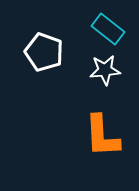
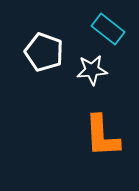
white star: moved 13 px left
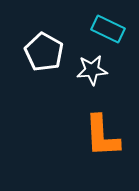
cyan rectangle: rotated 12 degrees counterclockwise
white pentagon: rotated 9 degrees clockwise
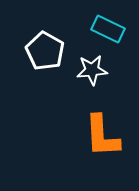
white pentagon: moved 1 px right, 1 px up
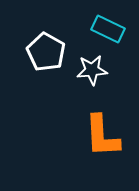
white pentagon: moved 1 px right, 1 px down
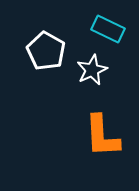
white pentagon: moved 1 px up
white star: rotated 20 degrees counterclockwise
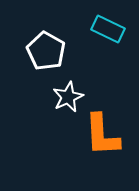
white star: moved 24 px left, 27 px down
orange L-shape: moved 1 px up
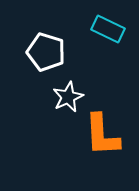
white pentagon: moved 1 px down; rotated 12 degrees counterclockwise
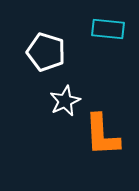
cyan rectangle: rotated 20 degrees counterclockwise
white star: moved 3 px left, 4 px down
